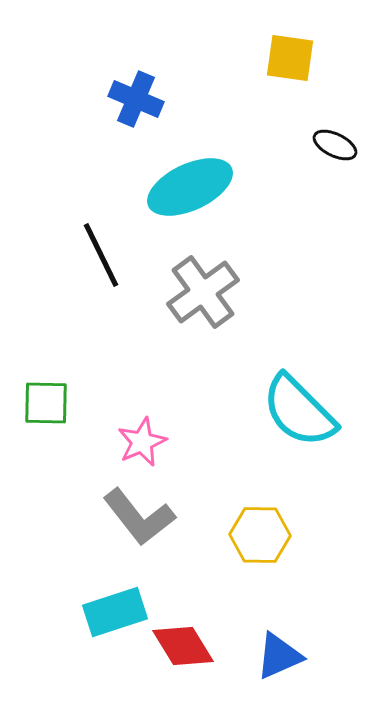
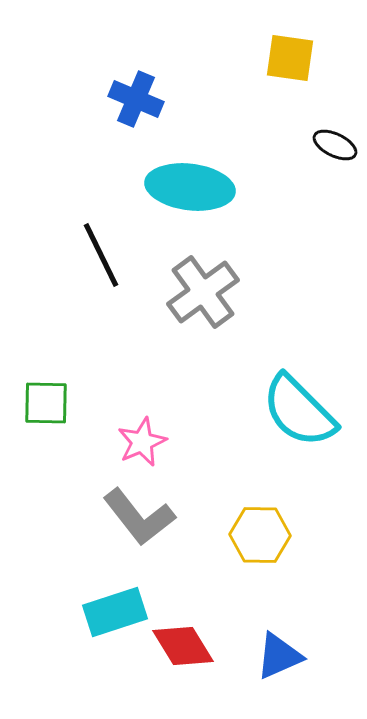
cyan ellipse: rotated 32 degrees clockwise
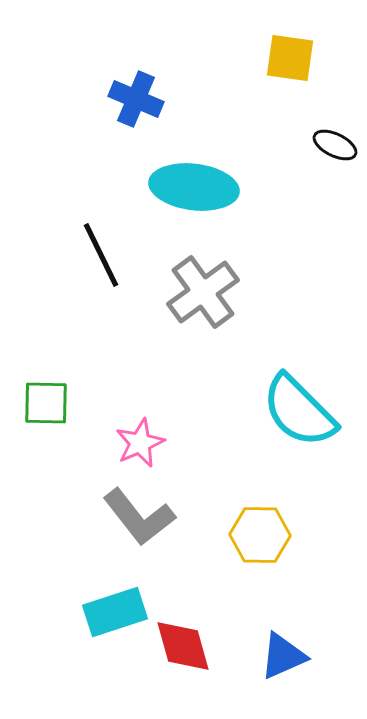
cyan ellipse: moved 4 px right
pink star: moved 2 px left, 1 px down
red diamond: rotated 16 degrees clockwise
blue triangle: moved 4 px right
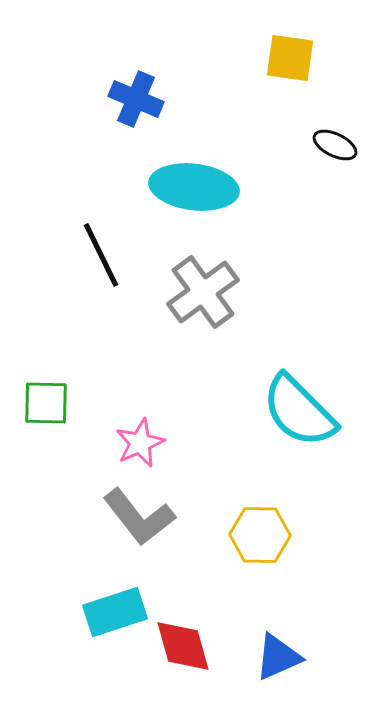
blue triangle: moved 5 px left, 1 px down
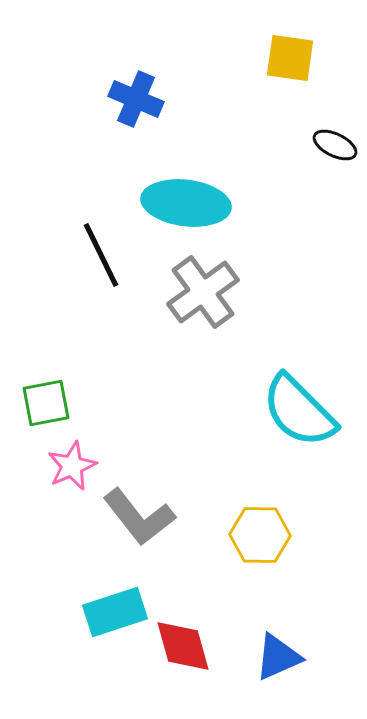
cyan ellipse: moved 8 px left, 16 px down
green square: rotated 12 degrees counterclockwise
pink star: moved 68 px left, 23 px down
